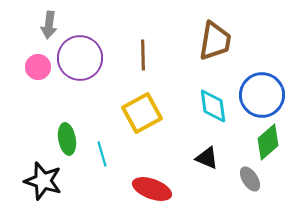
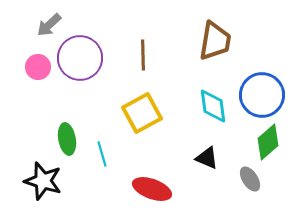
gray arrow: rotated 40 degrees clockwise
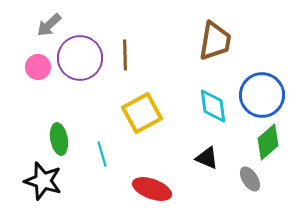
brown line: moved 18 px left
green ellipse: moved 8 px left
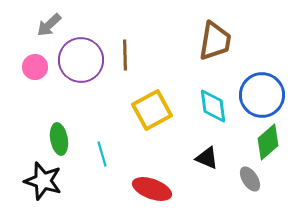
purple circle: moved 1 px right, 2 px down
pink circle: moved 3 px left
yellow square: moved 10 px right, 3 px up
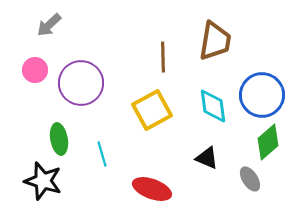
brown line: moved 38 px right, 2 px down
purple circle: moved 23 px down
pink circle: moved 3 px down
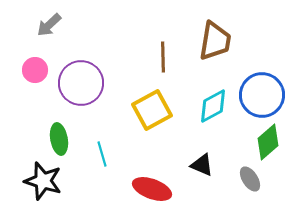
cyan diamond: rotated 69 degrees clockwise
black triangle: moved 5 px left, 7 px down
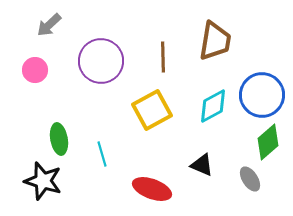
purple circle: moved 20 px right, 22 px up
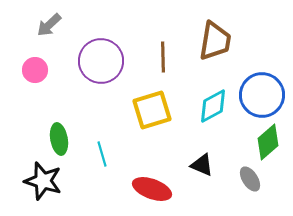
yellow square: rotated 12 degrees clockwise
